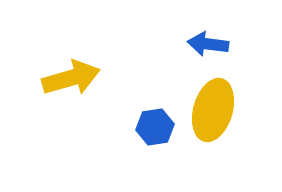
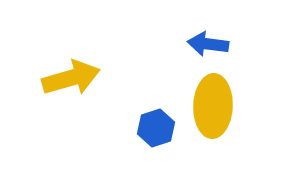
yellow ellipse: moved 4 px up; rotated 14 degrees counterclockwise
blue hexagon: moved 1 px right, 1 px down; rotated 9 degrees counterclockwise
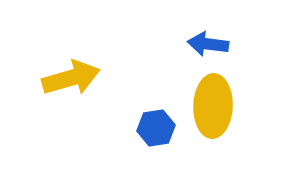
blue hexagon: rotated 9 degrees clockwise
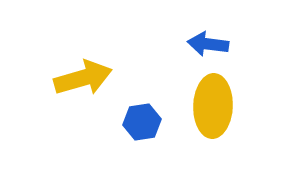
yellow arrow: moved 12 px right
blue hexagon: moved 14 px left, 6 px up
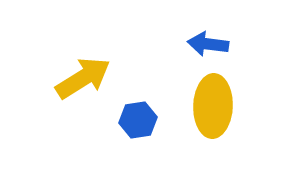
yellow arrow: rotated 16 degrees counterclockwise
blue hexagon: moved 4 px left, 2 px up
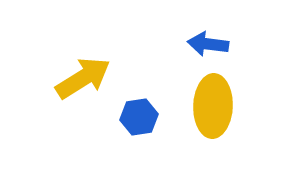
blue hexagon: moved 1 px right, 3 px up
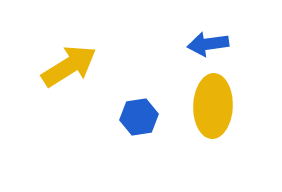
blue arrow: rotated 15 degrees counterclockwise
yellow arrow: moved 14 px left, 12 px up
